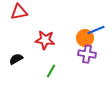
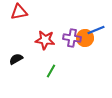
purple cross: moved 15 px left, 16 px up
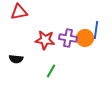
blue line: rotated 60 degrees counterclockwise
purple cross: moved 4 px left
black semicircle: rotated 144 degrees counterclockwise
